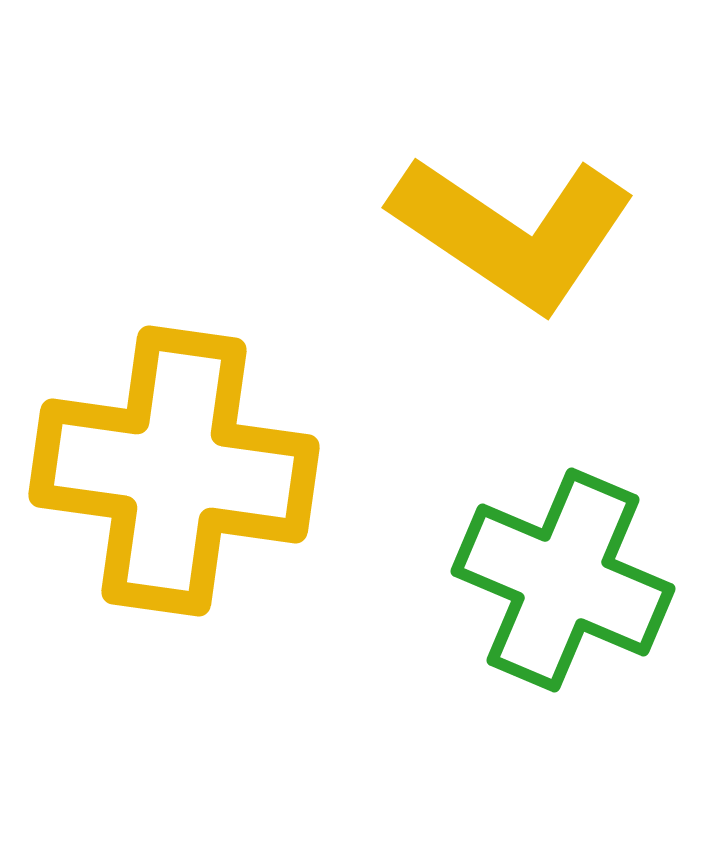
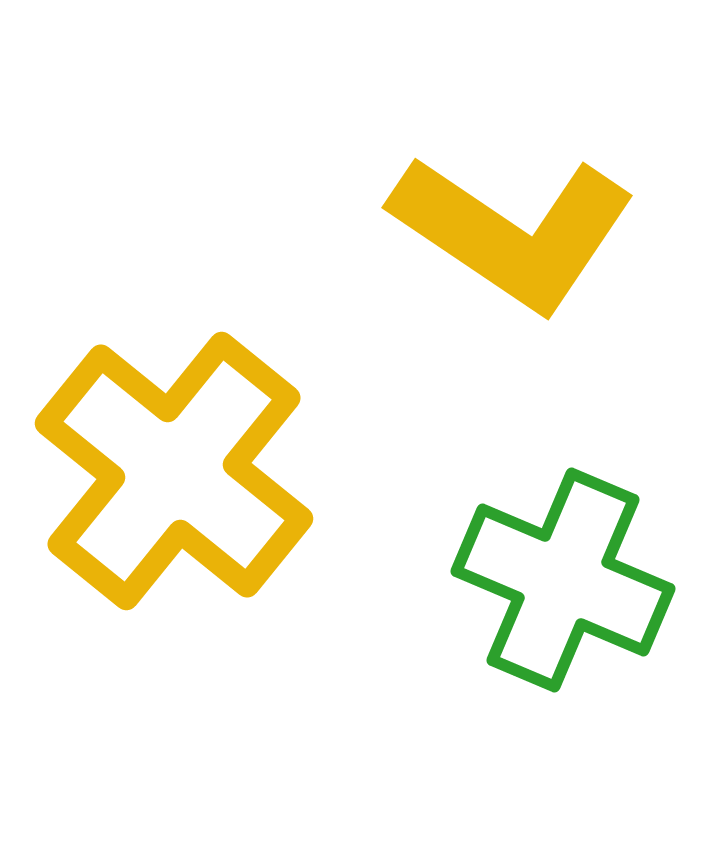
yellow cross: rotated 31 degrees clockwise
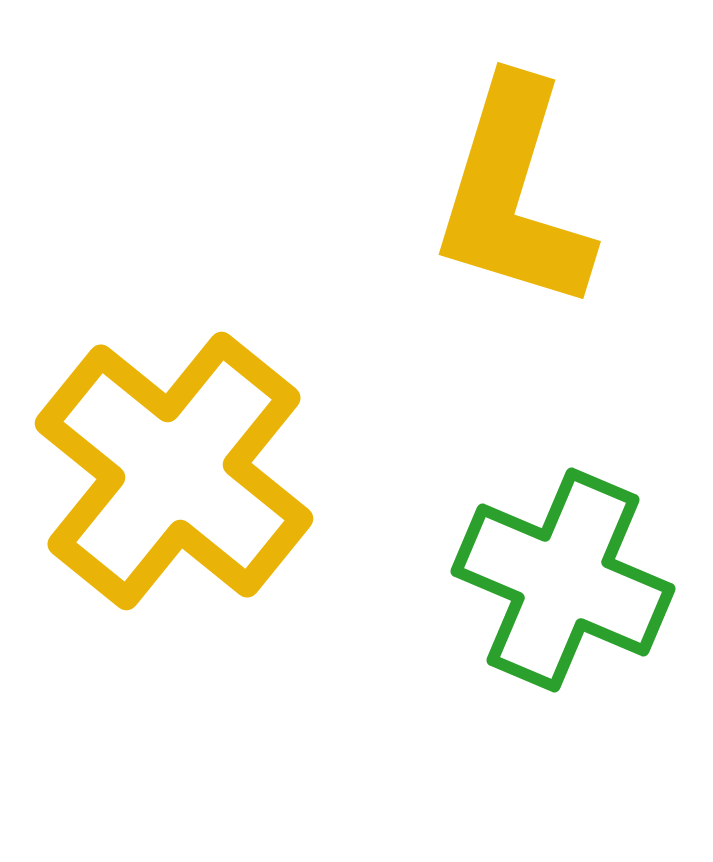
yellow L-shape: moved 37 px up; rotated 73 degrees clockwise
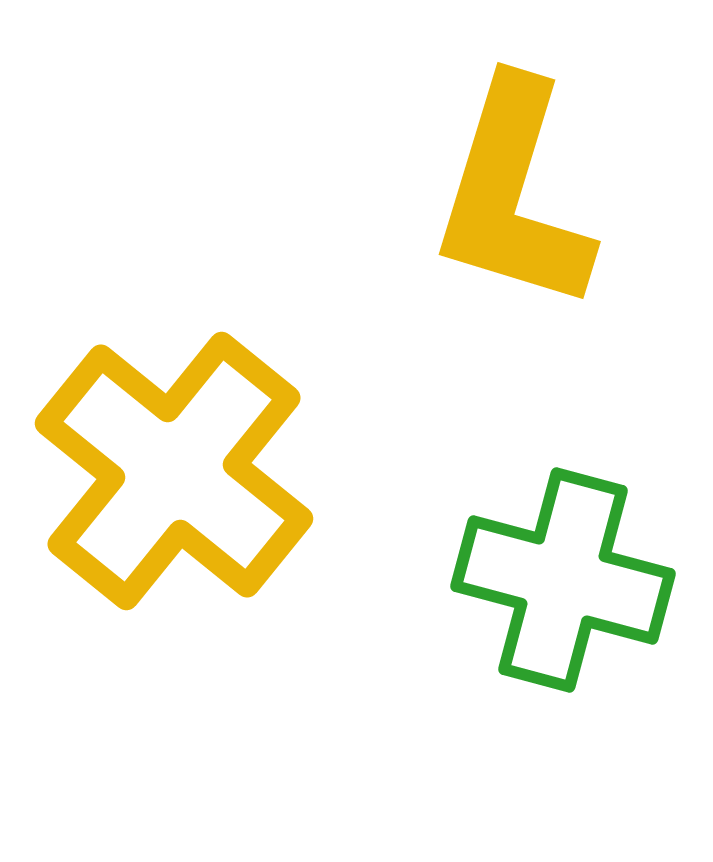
green cross: rotated 8 degrees counterclockwise
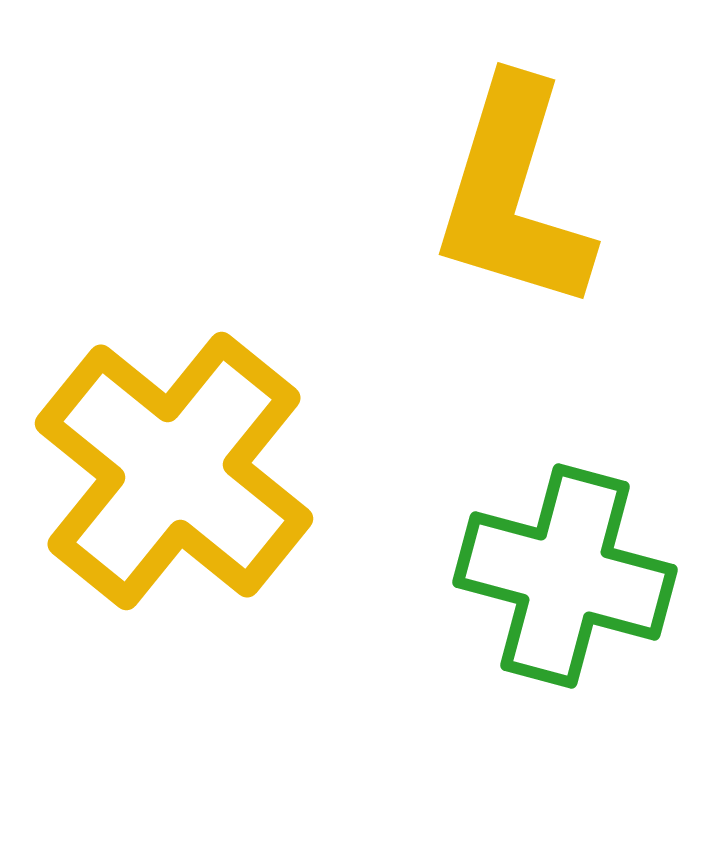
green cross: moved 2 px right, 4 px up
